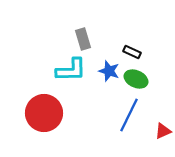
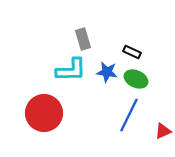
blue star: moved 2 px left, 1 px down; rotated 10 degrees counterclockwise
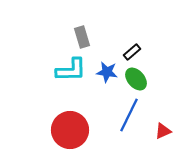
gray rectangle: moved 1 px left, 2 px up
black rectangle: rotated 66 degrees counterclockwise
green ellipse: rotated 25 degrees clockwise
red circle: moved 26 px right, 17 px down
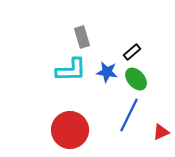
red triangle: moved 2 px left, 1 px down
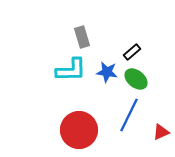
green ellipse: rotated 10 degrees counterclockwise
red circle: moved 9 px right
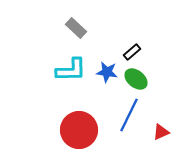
gray rectangle: moved 6 px left, 9 px up; rotated 30 degrees counterclockwise
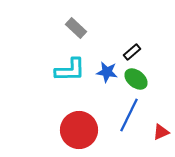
cyan L-shape: moved 1 px left
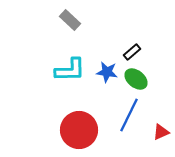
gray rectangle: moved 6 px left, 8 px up
